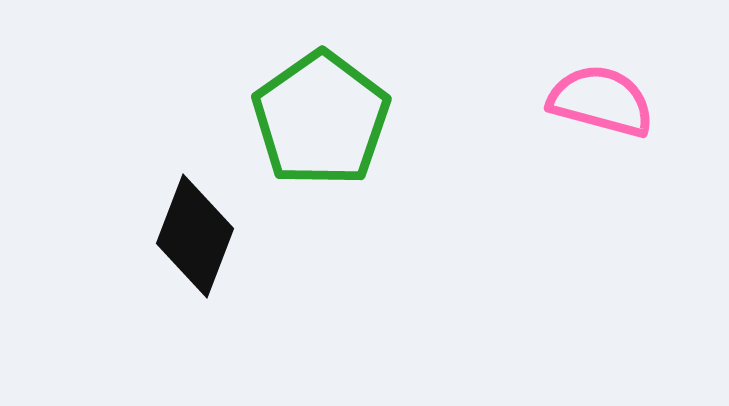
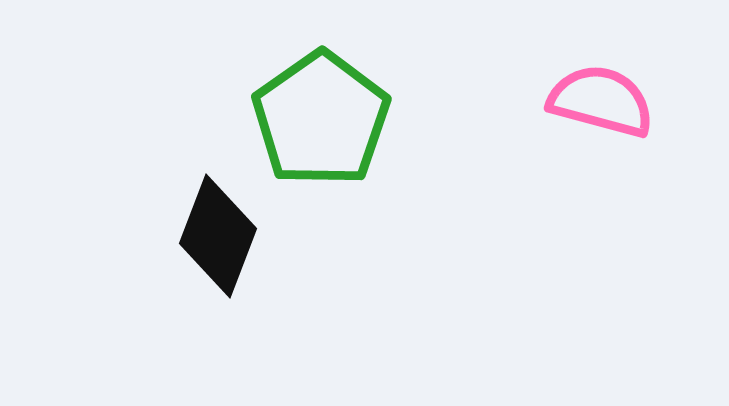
black diamond: moved 23 px right
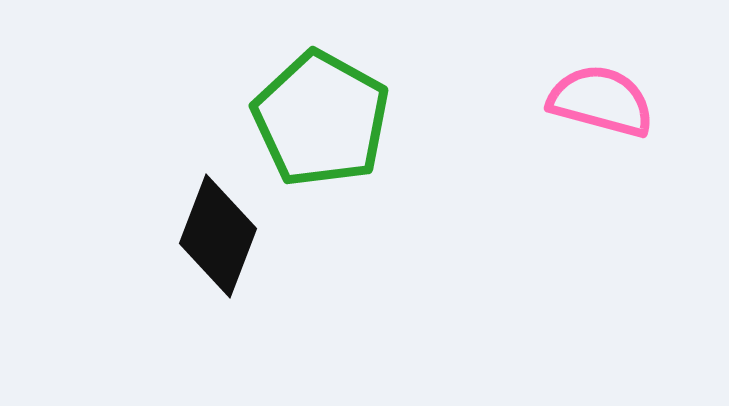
green pentagon: rotated 8 degrees counterclockwise
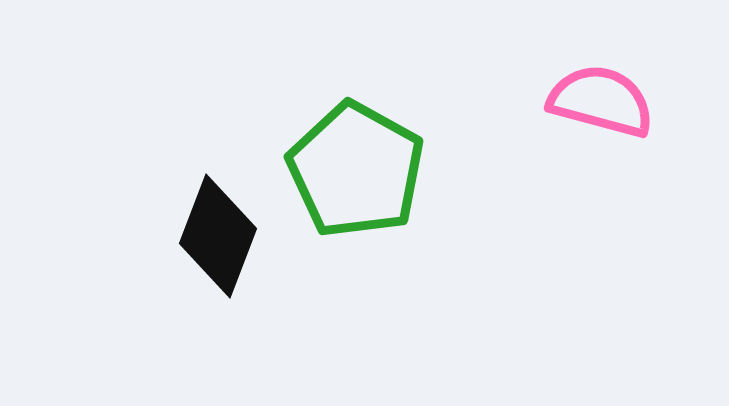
green pentagon: moved 35 px right, 51 px down
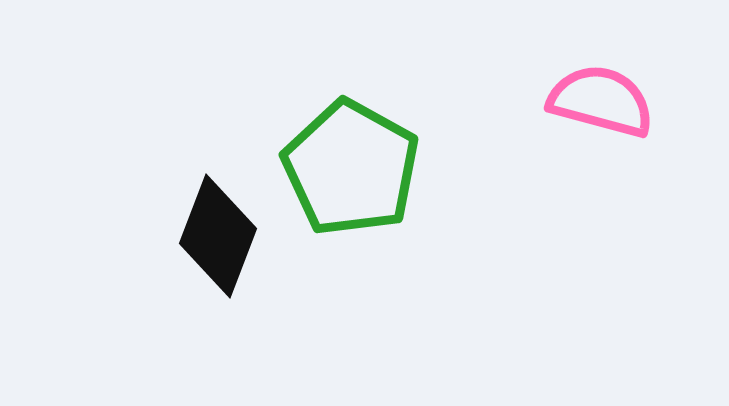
green pentagon: moved 5 px left, 2 px up
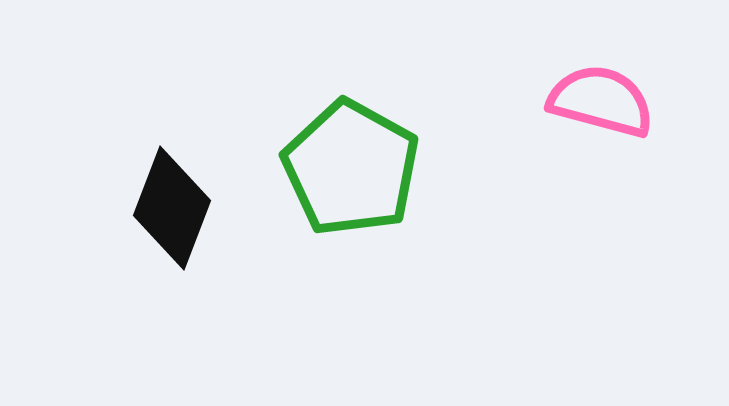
black diamond: moved 46 px left, 28 px up
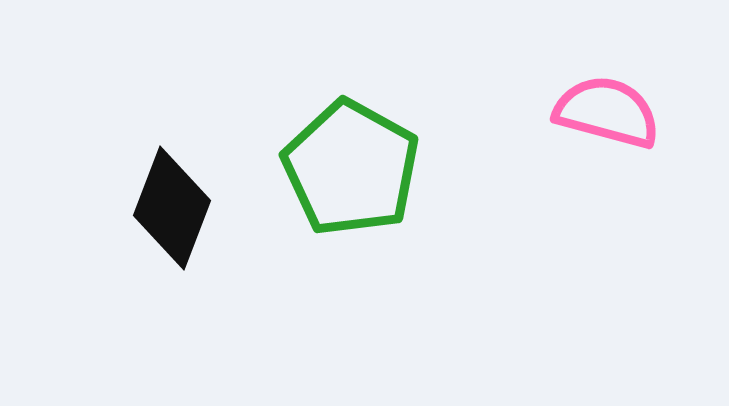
pink semicircle: moved 6 px right, 11 px down
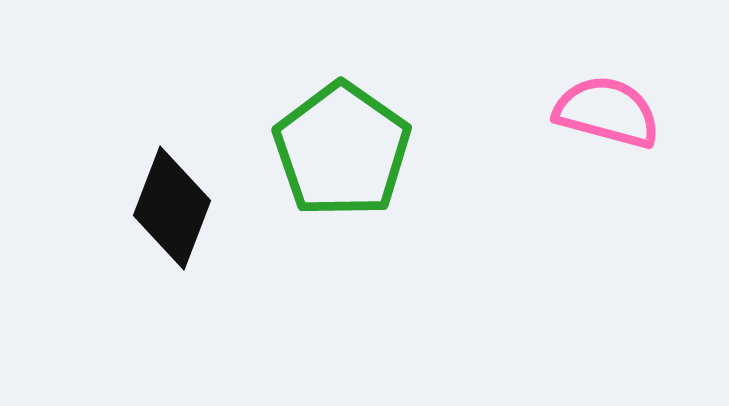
green pentagon: moved 9 px left, 18 px up; rotated 6 degrees clockwise
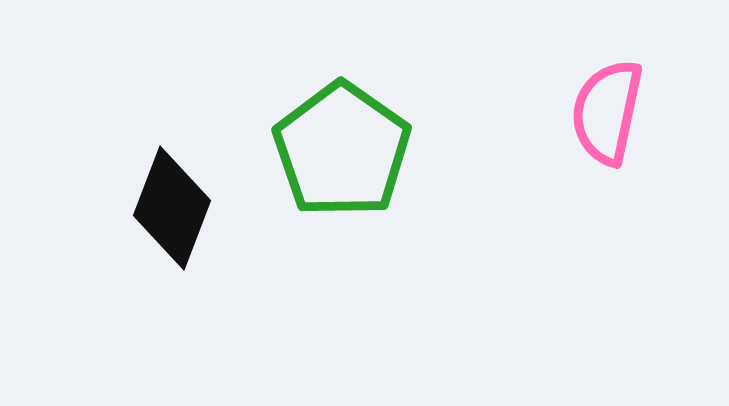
pink semicircle: rotated 93 degrees counterclockwise
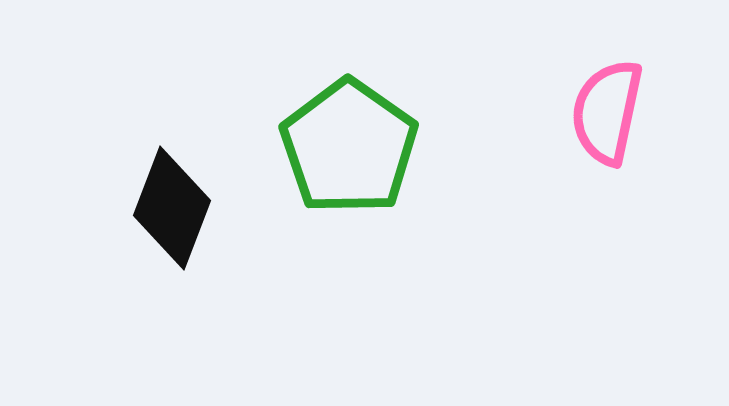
green pentagon: moved 7 px right, 3 px up
